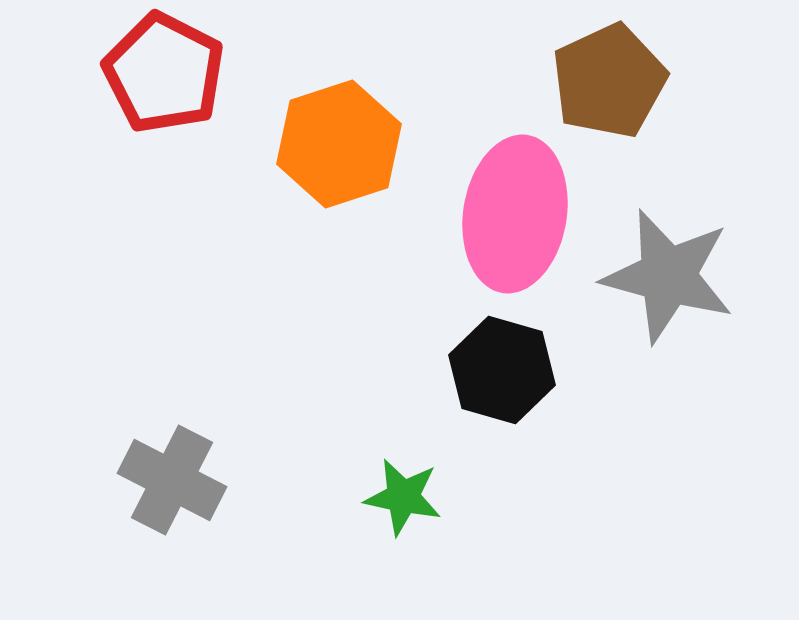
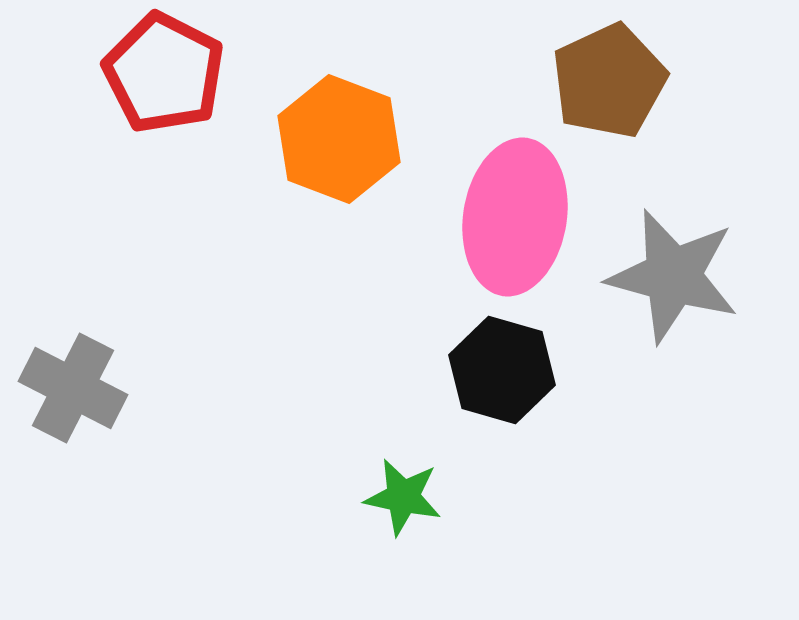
orange hexagon: moved 5 px up; rotated 21 degrees counterclockwise
pink ellipse: moved 3 px down
gray star: moved 5 px right
gray cross: moved 99 px left, 92 px up
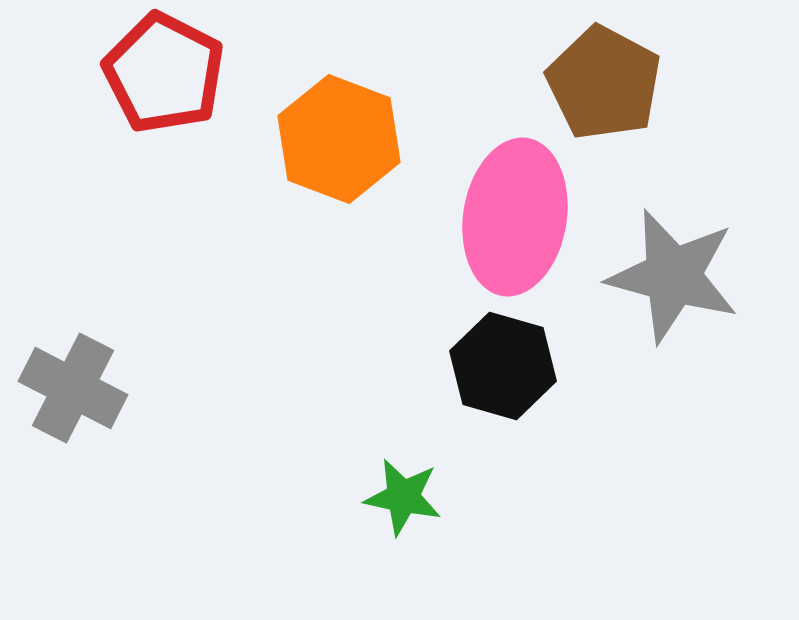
brown pentagon: moved 5 px left, 2 px down; rotated 19 degrees counterclockwise
black hexagon: moved 1 px right, 4 px up
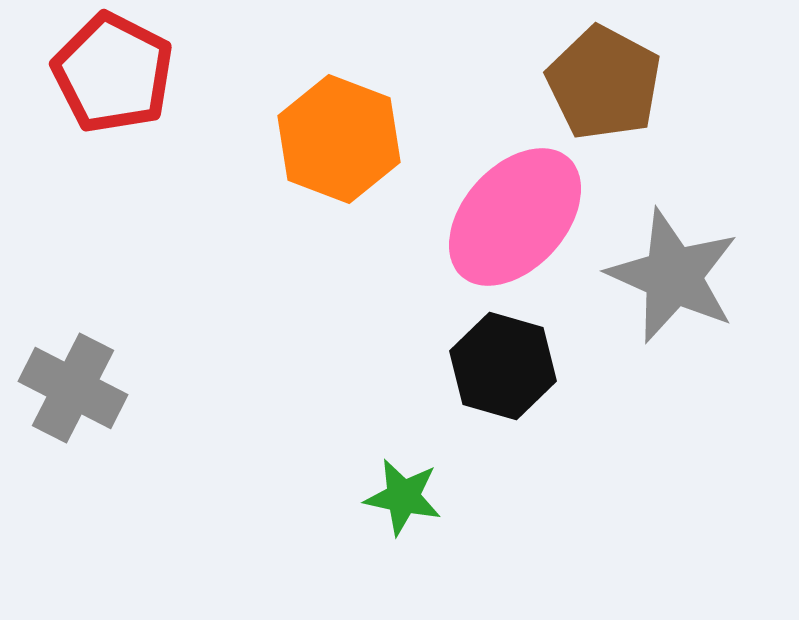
red pentagon: moved 51 px left
pink ellipse: rotated 33 degrees clockwise
gray star: rotated 9 degrees clockwise
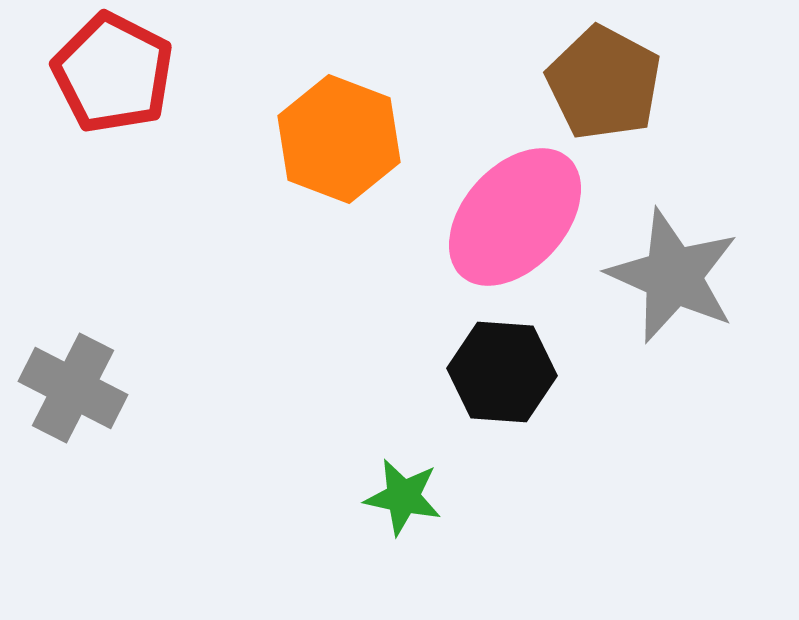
black hexagon: moved 1 px left, 6 px down; rotated 12 degrees counterclockwise
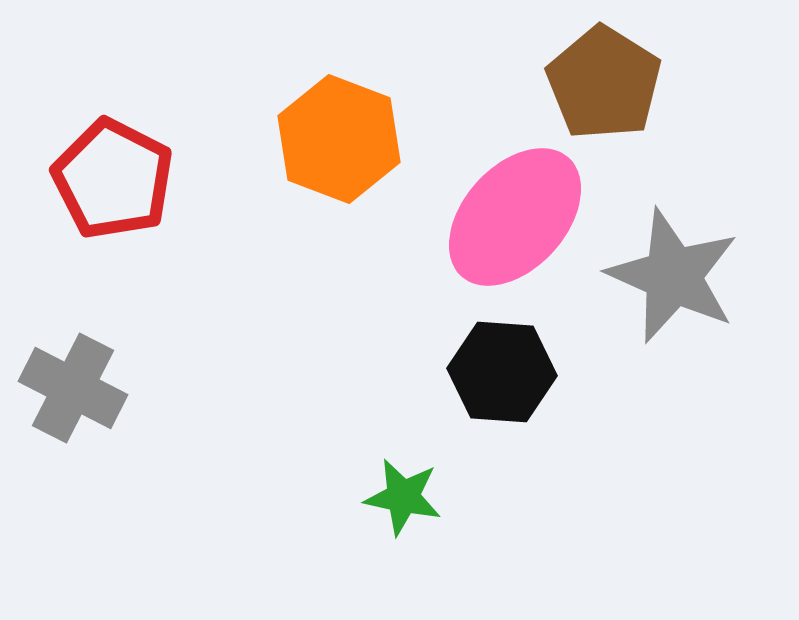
red pentagon: moved 106 px down
brown pentagon: rotated 4 degrees clockwise
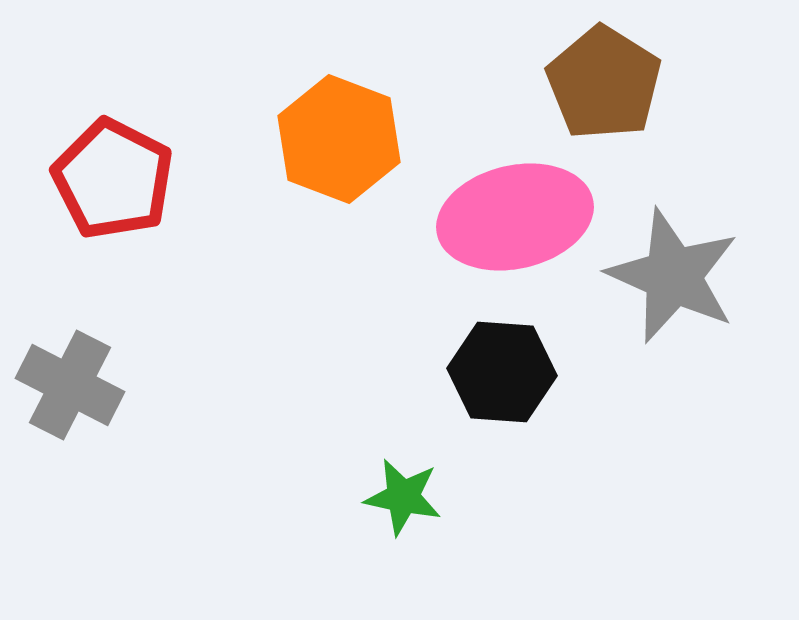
pink ellipse: rotated 35 degrees clockwise
gray cross: moved 3 px left, 3 px up
